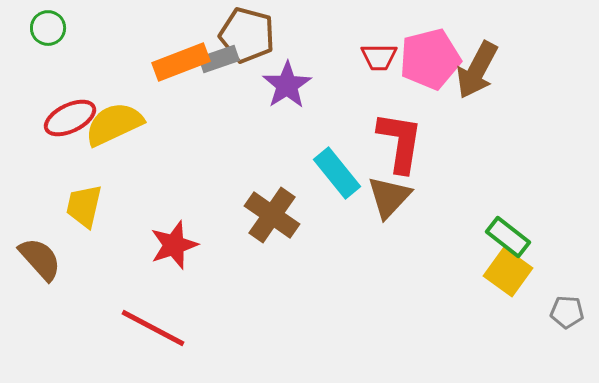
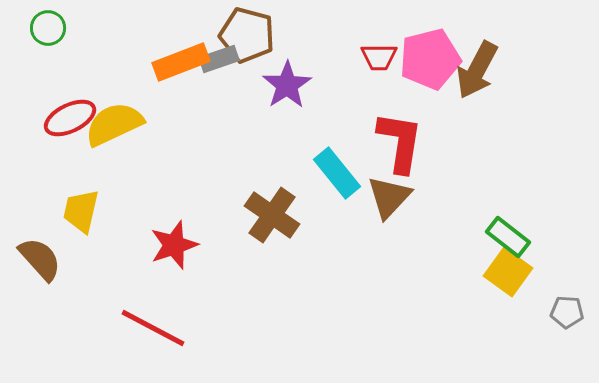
yellow trapezoid: moved 3 px left, 5 px down
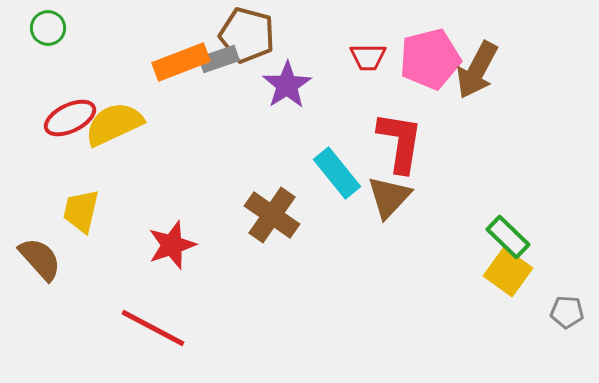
red trapezoid: moved 11 px left
green rectangle: rotated 6 degrees clockwise
red star: moved 2 px left
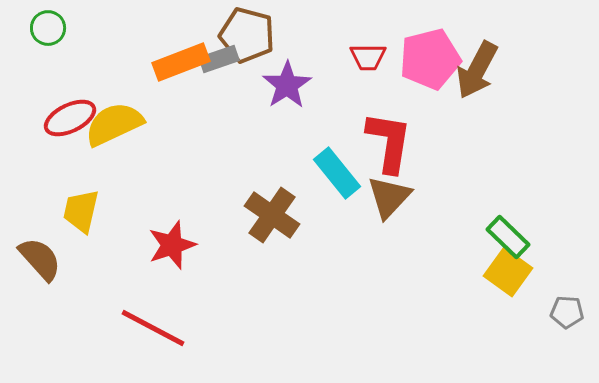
red L-shape: moved 11 px left
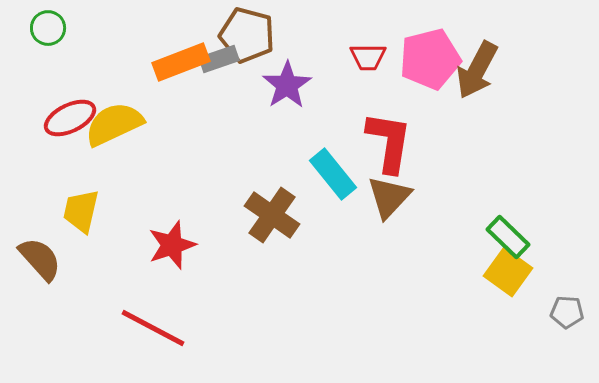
cyan rectangle: moved 4 px left, 1 px down
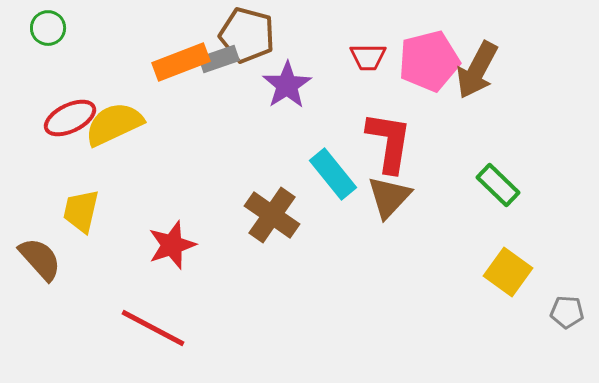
pink pentagon: moved 1 px left, 2 px down
green rectangle: moved 10 px left, 52 px up
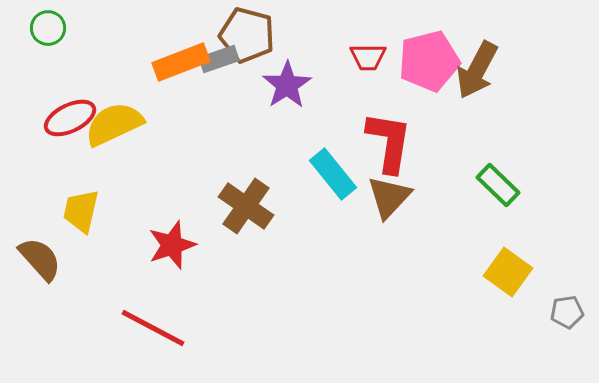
brown cross: moved 26 px left, 9 px up
gray pentagon: rotated 12 degrees counterclockwise
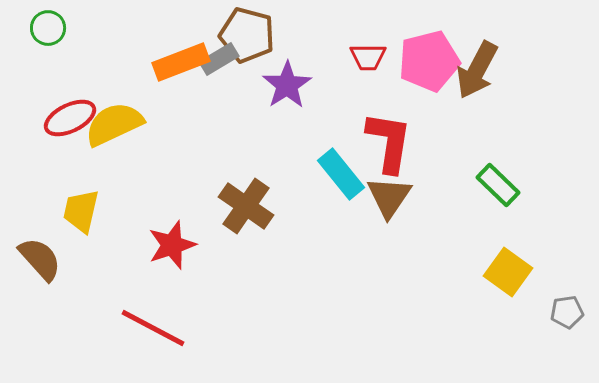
gray rectangle: rotated 12 degrees counterclockwise
cyan rectangle: moved 8 px right
brown triangle: rotated 9 degrees counterclockwise
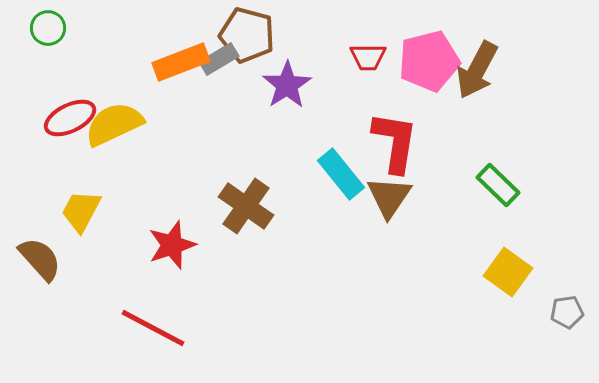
red L-shape: moved 6 px right
yellow trapezoid: rotated 15 degrees clockwise
